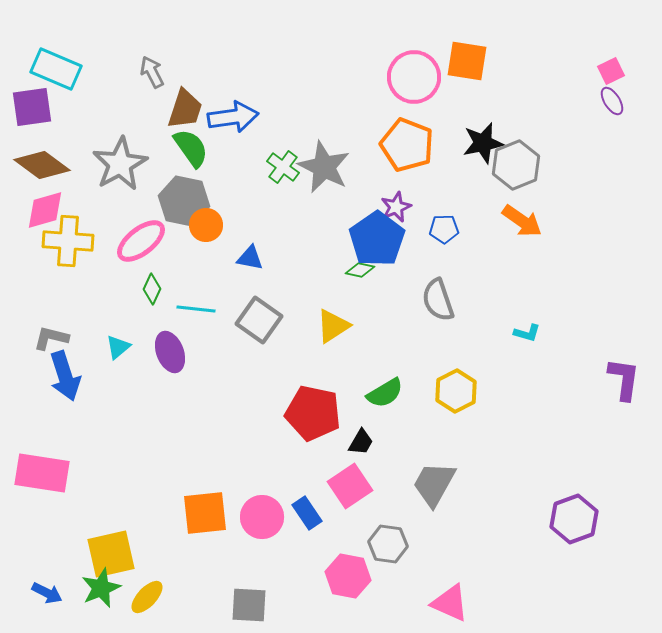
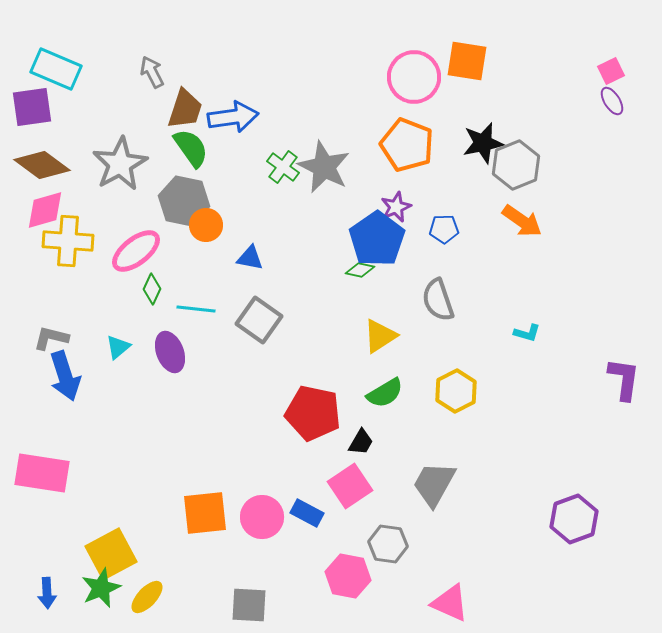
pink ellipse at (141, 241): moved 5 px left, 10 px down
yellow triangle at (333, 326): moved 47 px right, 10 px down
blue rectangle at (307, 513): rotated 28 degrees counterclockwise
yellow square at (111, 554): rotated 15 degrees counterclockwise
blue arrow at (47, 593): rotated 60 degrees clockwise
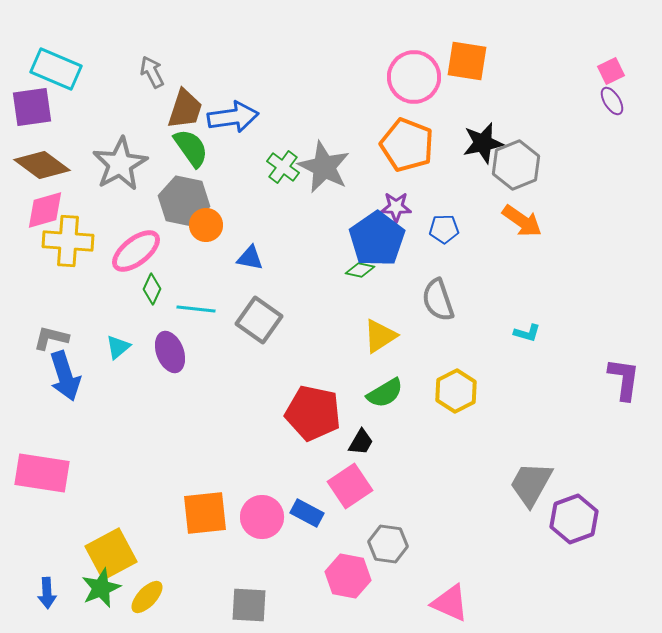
purple star at (396, 207): rotated 24 degrees clockwise
gray trapezoid at (434, 484): moved 97 px right
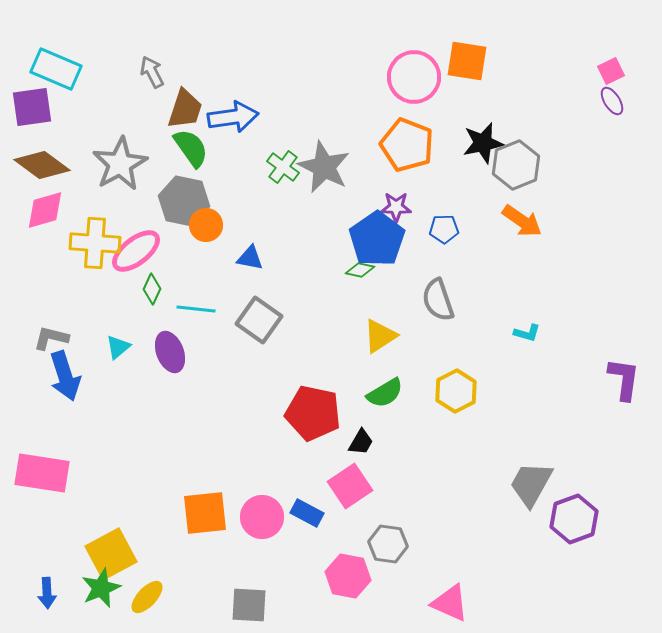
yellow cross at (68, 241): moved 27 px right, 2 px down
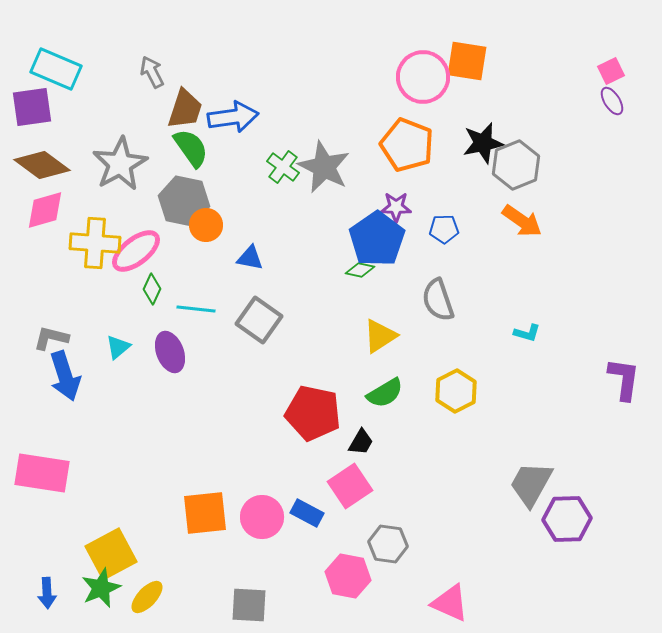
pink circle at (414, 77): moved 9 px right
purple hexagon at (574, 519): moved 7 px left; rotated 18 degrees clockwise
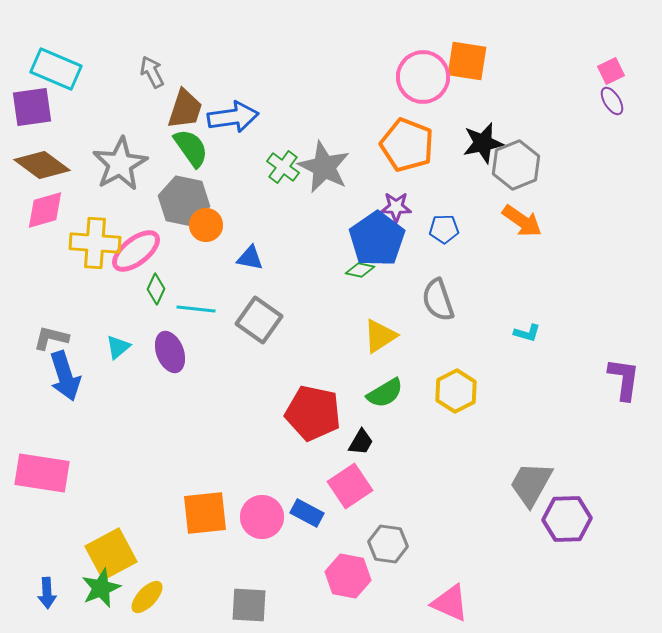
green diamond at (152, 289): moved 4 px right
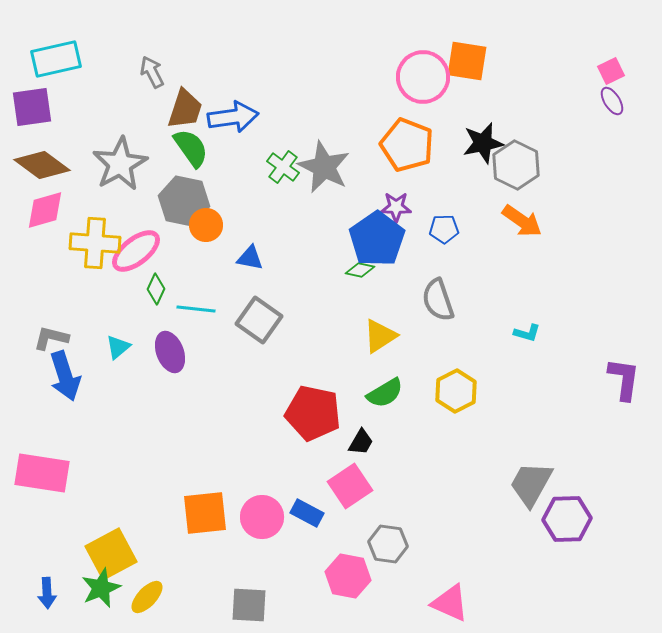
cyan rectangle at (56, 69): moved 10 px up; rotated 36 degrees counterclockwise
gray hexagon at (516, 165): rotated 12 degrees counterclockwise
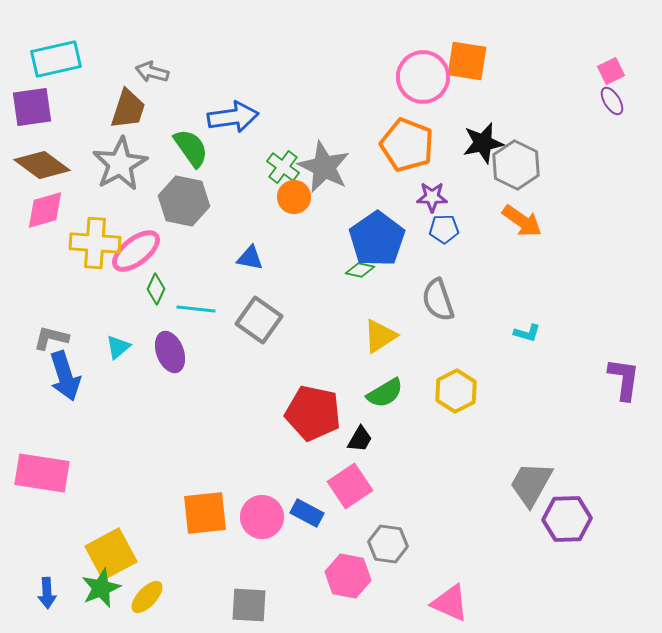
gray arrow at (152, 72): rotated 48 degrees counterclockwise
brown trapezoid at (185, 109): moved 57 px left
purple star at (396, 207): moved 36 px right, 10 px up
orange circle at (206, 225): moved 88 px right, 28 px up
black trapezoid at (361, 442): moved 1 px left, 3 px up
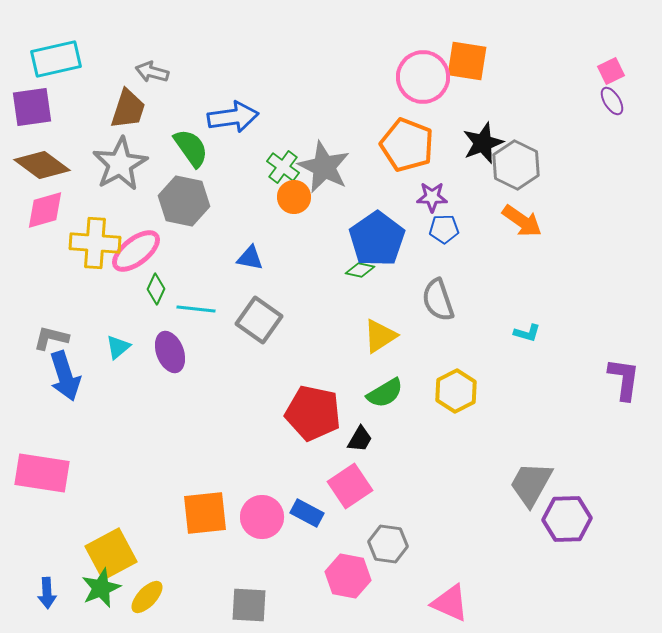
black star at (483, 143): rotated 9 degrees counterclockwise
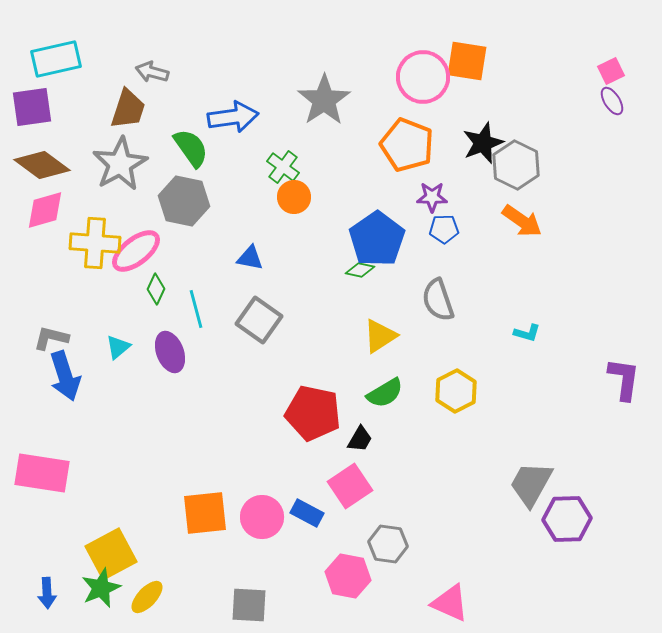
gray star at (324, 167): moved 67 px up; rotated 12 degrees clockwise
cyan line at (196, 309): rotated 69 degrees clockwise
